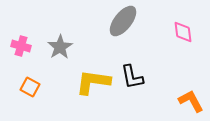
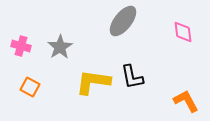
orange L-shape: moved 5 px left
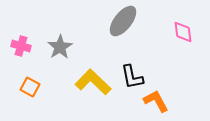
yellow L-shape: rotated 36 degrees clockwise
orange L-shape: moved 30 px left
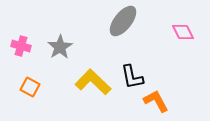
pink diamond: rotated 20 degrees counterclockwise
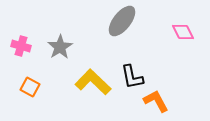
gray ellipse: moved 1 px left
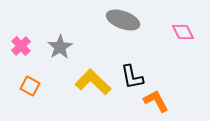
gray ellipse: moved 1 px right, 1 px up; rotated 72 degrees clockwise
pink cross: rotated 30 degrees clockwise
orange square: moved 1 px up
